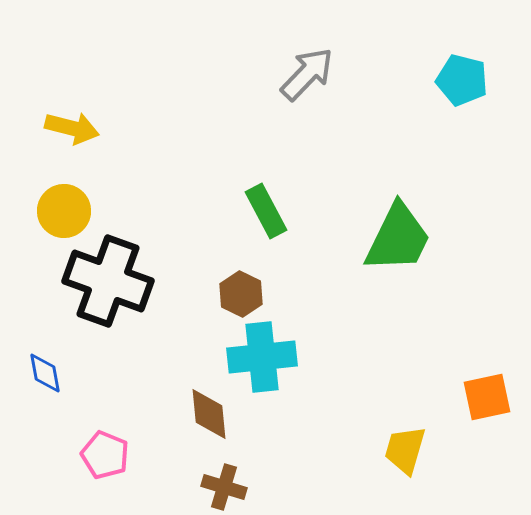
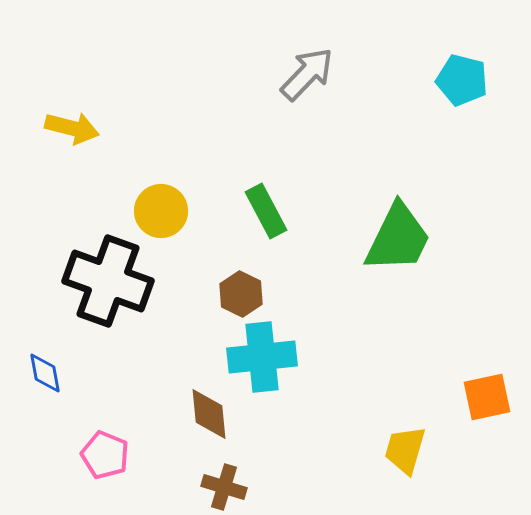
yellow circle: moved 97 px right
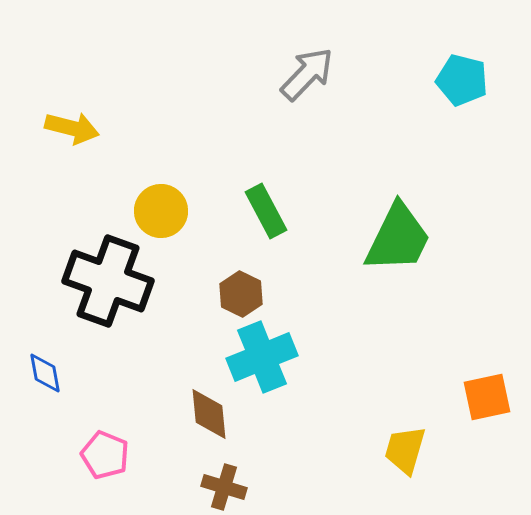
cyan cross: rotated 16 degrees counterclockwise
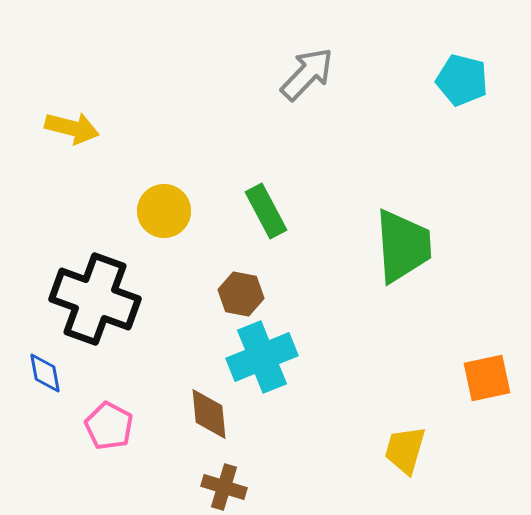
yellow circle: moved 3 px right
green trapezoid: moved 5 px right, 8 px down; rotated 30 degrees counterclockwise
black cross: moved 13 px left, 18 px down
brown hexagon: rotated 15 degrees counterclockwise
orange square: moved 19 px up
pink pentagon: moved 4 px right, 29 px up; rotated 6 degrees clockwise
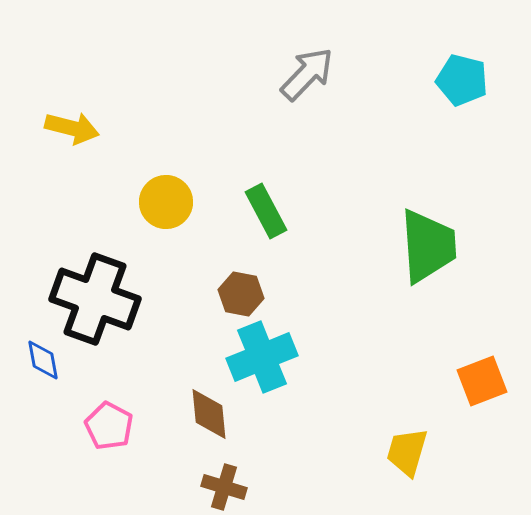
yellow circle: moved 2 px right, 9 px up
green trapezoid: moved 25 px right
blue diamond: moved 2 px left, 13 px up
orange square: moved 5 px left, 3 px down; rotated 9 degrees counterclockwise
yellow trapezoid: moved 2 px right, 2 px down
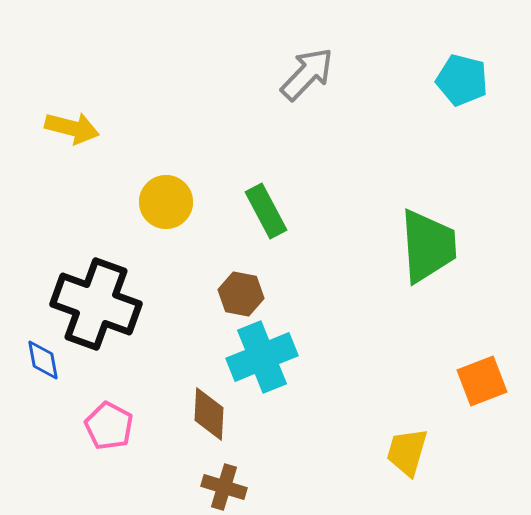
black cross: moved 1 px right, 5 px down
brown diamond: rotated 8 degrees clockwise
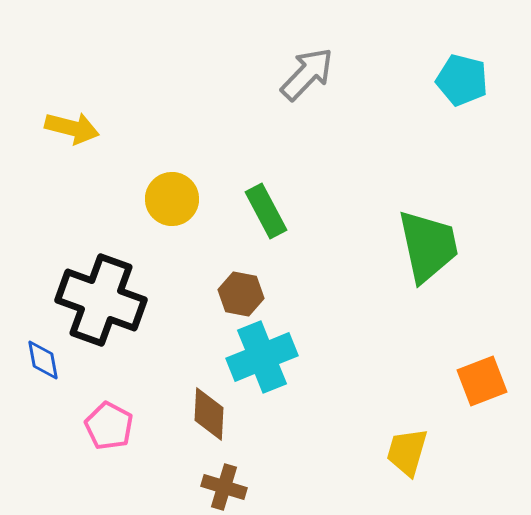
yellow circle: moved 6 px right, 3 px up
green trapezoid: rotated 8 degrees counterclockwise
black cross: moved 5 px right, 4 px up
